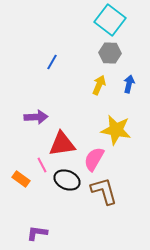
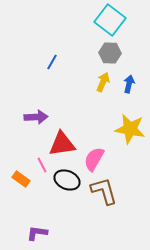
yellow arrow: moved 4 px right, 3 px up
yellow star: moved 14 px right, 1 px up
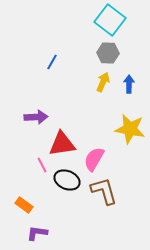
gray hexagon: moved 2 px left
blue arrow: rotated 12 degrees counterclockwise
orange rectangle: moved 3 px right, 26 px down
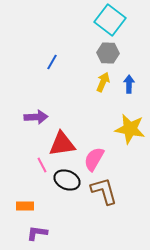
orange rectangle: moved 1 px right, 1 px down; rotated 36 degrees counterclockwise
